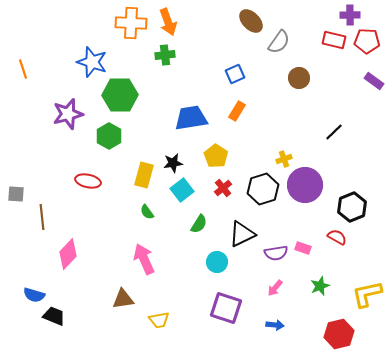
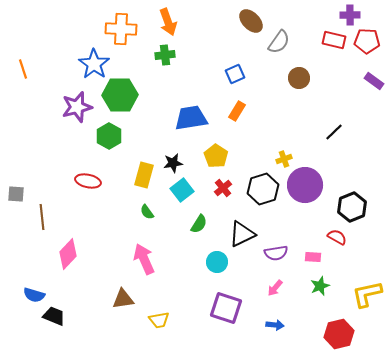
orange cross at (131, 23): moved 10 px left, 6 px down
blue star at (92, 62): moved 2 px right, 2 px down; rotated 16 degrees clockwise
purple star at (68, 114): moved 9 px right, 7 px up
pink rectangle at (303, 248): moved 10 px right, 9 px down; rotated 14 degrees counterclockwise
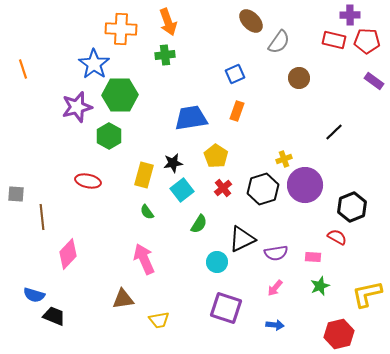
orange rectangle at (237, 111): rotated 12 degrees counterclockwise
black triangle at (242, 234): moved 5 px down
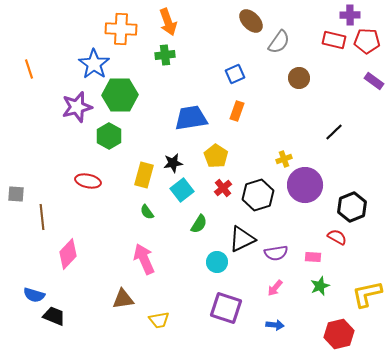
orange line at (23, 69): moved 6 px right
black hexagon at (263, 189): moved 5 px left, 6 px down
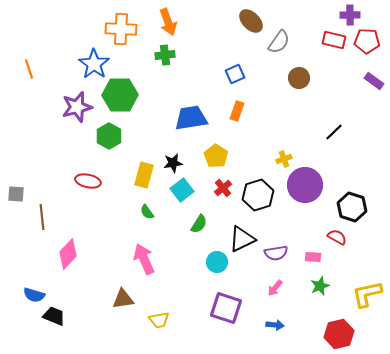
black hexagon at (352, 207): rotated 20 degrees counterclockwise
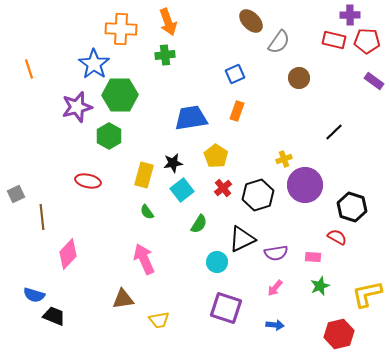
gray square at (16, 194): rotated 30 degrees counterclockwise
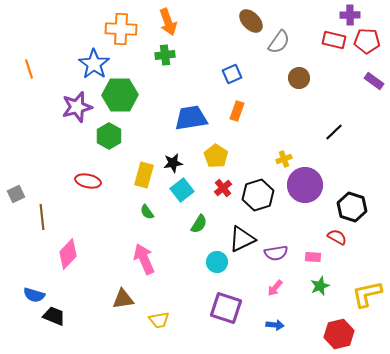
blue square at (235, 74): moved 3 px left
